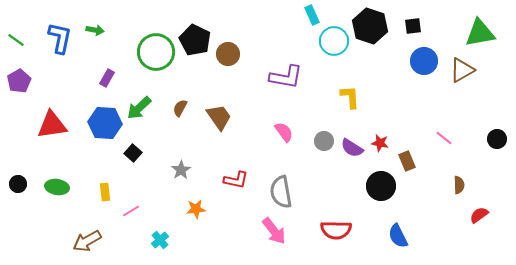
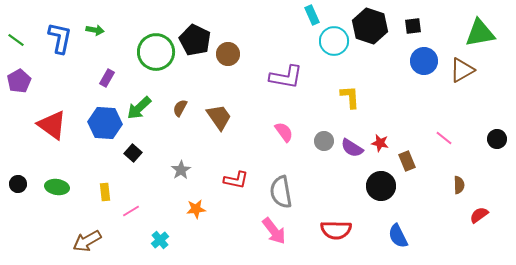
red triangle at (52, 125): rotated 44 degrees clockwise
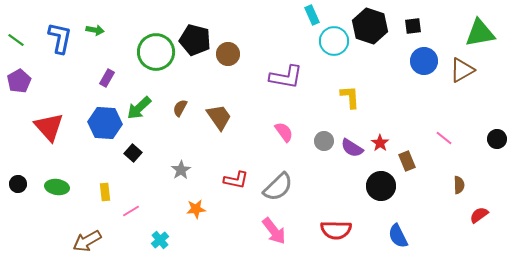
black pentagon at (195, 40): rotated 12 degrees counterclockwise
red triangle at (52, 125): moved 3 px left, 2 px down; rotated 12 degrees clockwise
red star at (380, 143): rotated 24 degrees clockwise
gray semicircle at (281, 192): moved 3 px left, 5 px up; rotated 124 degrees counterclockwise
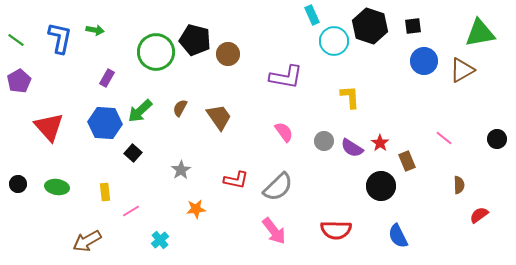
green arrow at (139, 108): moved 1 px right, 3 px down
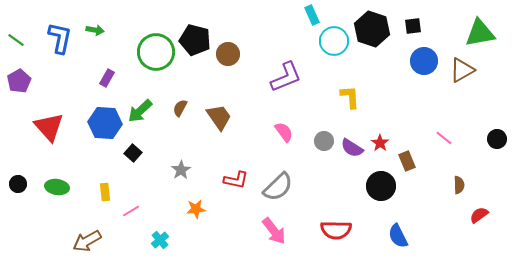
black hexagon at (370, 26): moved 2 px right, 3 px down
purple L-shape at (286, 77): rotated 32 degrees counterclockwise
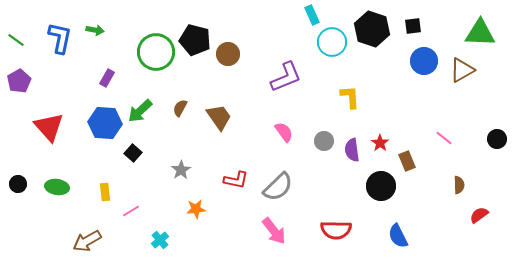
green triangle at (480, 33): rotated 12 degrees clockwise
cyan circle at (334, 41): moved 2 px left, 1 px down
purple semicircle at (352, 148): moved 2 px down; rotated 50 degrees clockwise
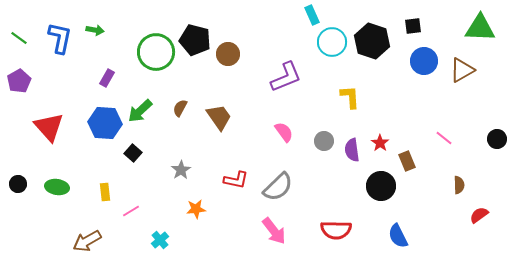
black hexagon at (372, 29): moved 12 px down
green triangle at (480, 33): moved 5 px up
green line at (16, 40): moved 3 px right, 2 px up
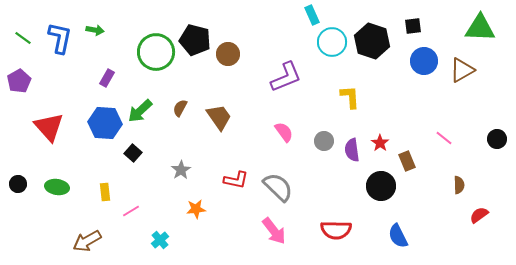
green line at (19, 38): moved 4 px right
gray semicircle at (278, 187): rotated 92 degrees counterclockwise
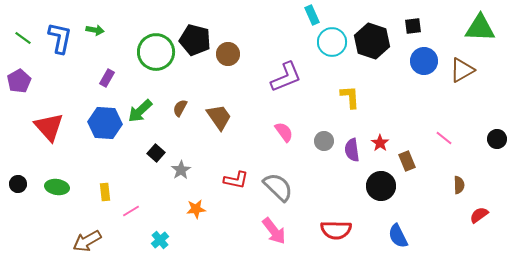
black square at (133, 153): moved 23 px right
